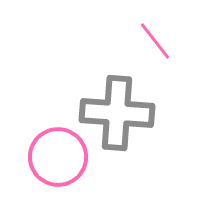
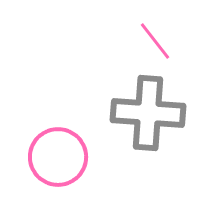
gray cross: moved 31 px right
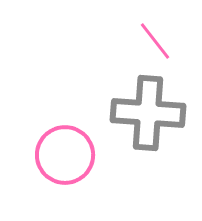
pink circle: moved 7 px right, 2 px up
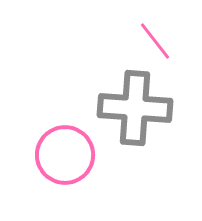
gray cross: moved 13 px left, 5 px up
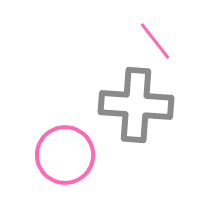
gray cross: moved 1 px right, 3 px up
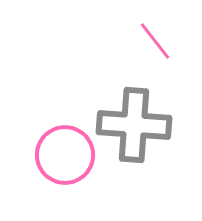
gray cross: moved 2 px left, 20 px down
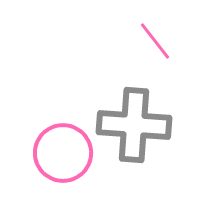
pink circle: moved 2 px left, 2 px up
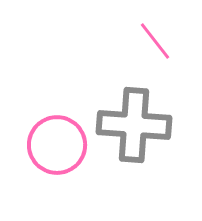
pink circle: moved 6 px left, 8 px up
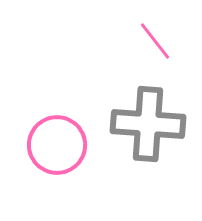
gray cross: moved 14 px right, 1 px up
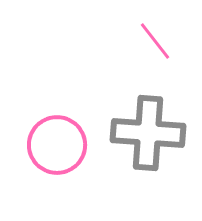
gray cross: moved 9 px down
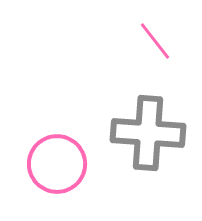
pink circle: moved 19 px down
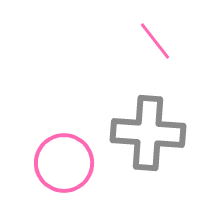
pink circle: moved 7 px right, 1 px up
